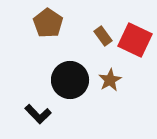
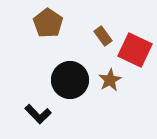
red square: moved 10 px down
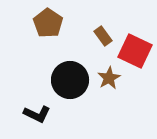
red square: moved 1 px down
brown star: moved 1 px left, 2 px up
black L-shape: moved 1 px left; rotated 20 degrees counterclockwise
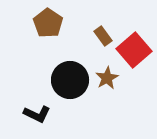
red square: moved 1 px left, 1 px up; rotated 24 degrees clockwise
brown star: moved 2 px left
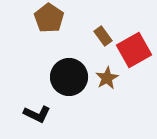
brown pentagon: moved 1 px right, 5 px up
red square: rotated 12 degrees clockwise
black circle: moved 1 px left, 3 px up
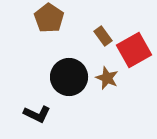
brown star: rotated 20 degrees counterclockwise
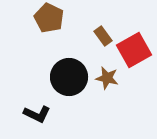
brown pentagon: rotated 8 degrees counterclockwise
brown star: rotated 10 degrees counterclockwise
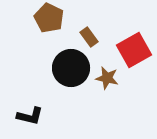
brown rectangle: moved 14 px left, 1 px down
black circle: moved 2 px right, 9 px up
black L-shape: moved 7 px left, 2 px down; rotated 12 degrees counterclockwise
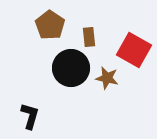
brown pentagon: moved 1 px right, 7 px down; rotated 8 degrees clockwise
brown rectangle: rotated 30 degrees clockwise
red square: rotated 32 degrees counterclockwise
black L-shape: rotated 88 degrees counterclockwise
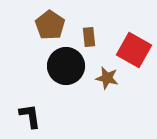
black circle: moved 5 px left, 2 px up
black L-shape: rotated 24 degrees counterclockwise
